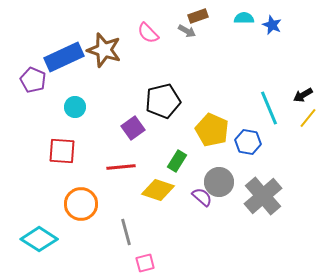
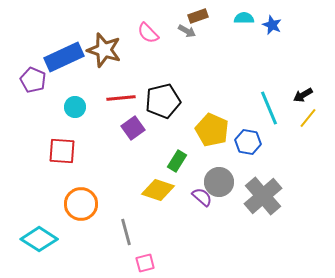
red line: moved 69 px up
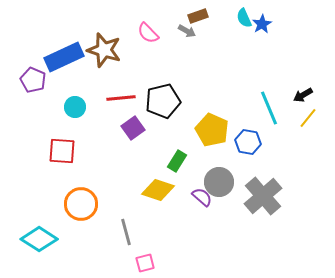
cyan semicircle: rotated 114 degrees counterclockwise
blue star: moved 10 px left, 1 px up; rotated 18 degrees clockwise
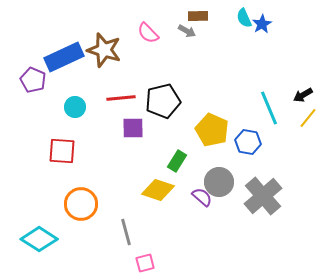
brown rectangle: rotated 18 degrees clockwise
purple square: rotated 35 degrees clockwise
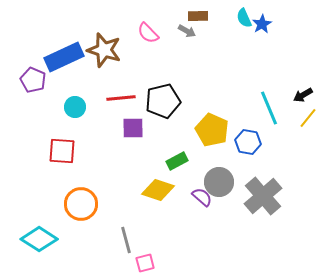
green rectangle: rotated 30 degrees clockwise
gray line: moved 8 px down
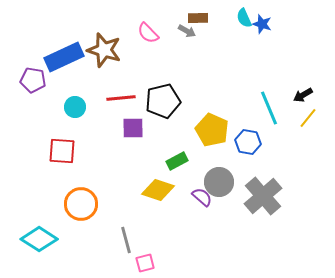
brown rectangle: moved 2 px down
blue star: rotated 24 degrees counterclockwise
purple pentagon: rotated 15 degrees counterclockwise
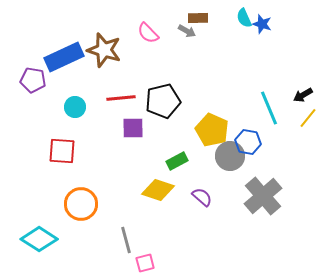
gray circle: moved 11 px right, 26 px up
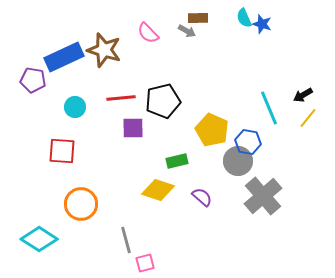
gray circle: moved 8 px right, 5 px down
green rectangle: rotated 15 degrees clockwise
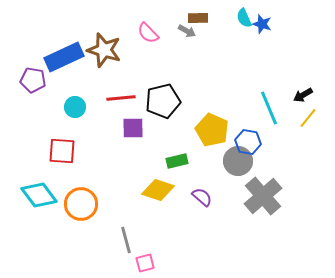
cyan diamond: moved 44 px up; rotated 21 degrees clockwise
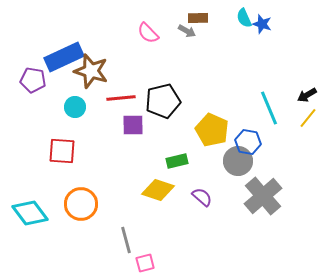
brown star: moved 13 px left, 21 px down
black arrow: moved 4 px right
purple square: moved 3 px up
cyan diamond: moved 9 px left, 18 px down
